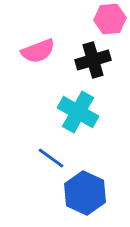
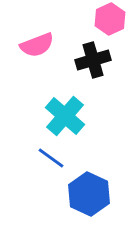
pink hexagon: rotated 20 degrees counterclockwise
pink semicircle: moved 1 px left, 6 px up
cyan cross: moved 13 px left, 4 px down; rotated 12 degrees clockwise
blue hexagon: moved 4 px right, 1 px down
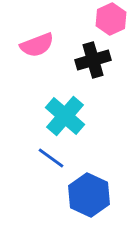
pink hexagon: moved 1 px right
blue hexagon: moved 1 px down
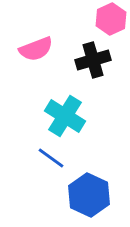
pink semicircle: moved 1 px left, 4 px down
cyan cross: rotated 9 degrees counterclockwise
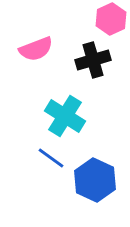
blue hexagon: moved 6 px right, 15 px up
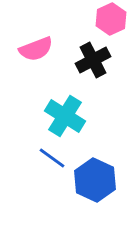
black cross: rotated 12 degrees counterclockwise
blue line: moved 1 px right
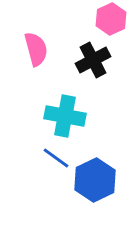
pink semicircle: rotated 84 degrees counterclockwise
cyan cross: rotated 21 degrees counterclockwise
blue line: moved 4 px right
blue hexagon: rotated 9 degrees clockwise
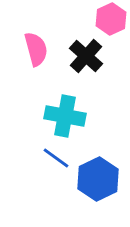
black cross: moved 7 px left, 4 px up; rotated 20 degrees counterclockwise
blue hexagon: moved 3 px right, 1 px up
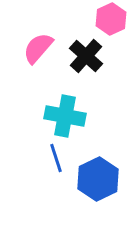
pink semicircle: moved 2 px right, 1 px up; rotated 124 degrees counterclockwise
blue line: rotated 36 degrees clockwise
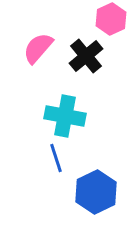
black cross: rotated 8 degrees clockwise
blue hexagon: moved 2 px left, 13 px down
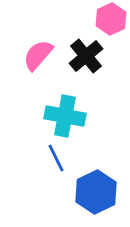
pink semicircle: moved 7 px down
blue line: rotated 8 degrees counterclockwise
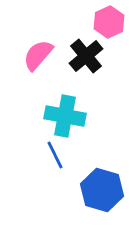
pink hexagon: moved 2 px left, 3 px down
blue line: moved 1 px left, 3 px up
blue hexagon: moved 6 px right, 2 px up; rotated 18 degrees counterclockwise
